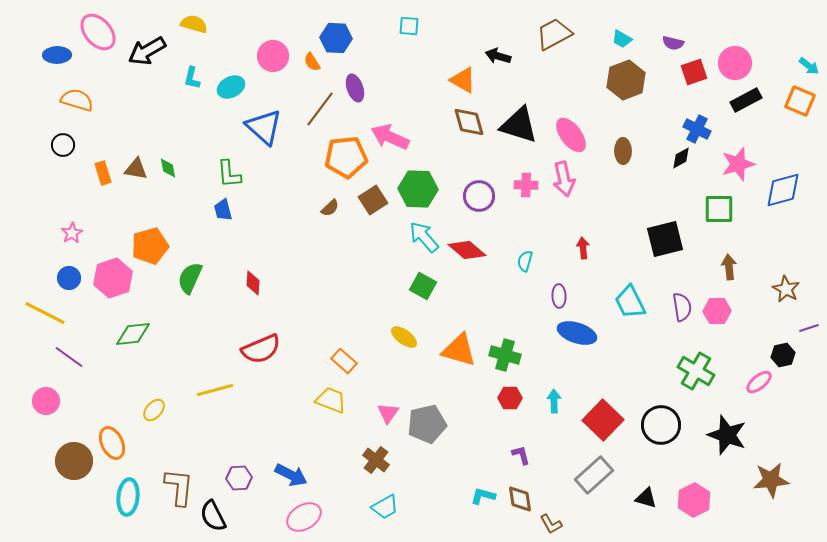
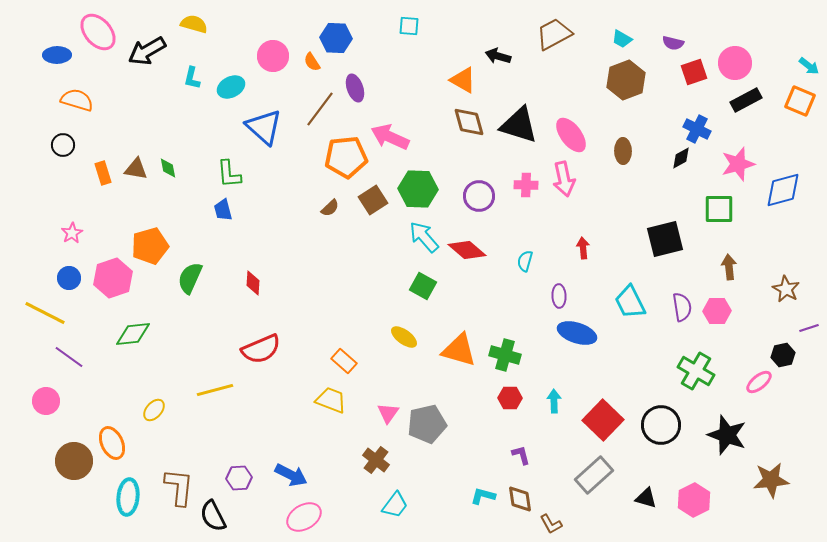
cyan trapezoid at (385, 507): moved 10 px right, 2 px up; rotated 24 degrees counterclockwise
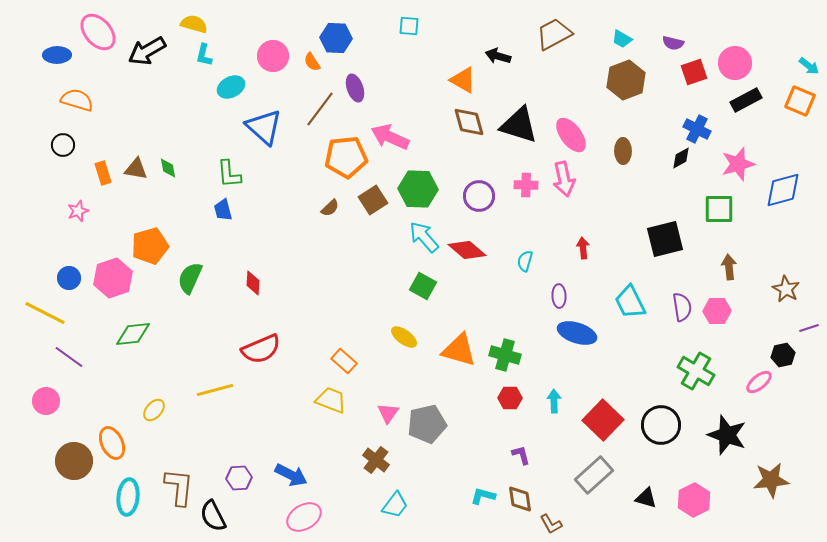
cyan L-shape at (192, 78): moved 12 px right, 23 px up
pink star at (72, 233): moved 6 px right, 22 px up; rotated 10 degrees clockwise
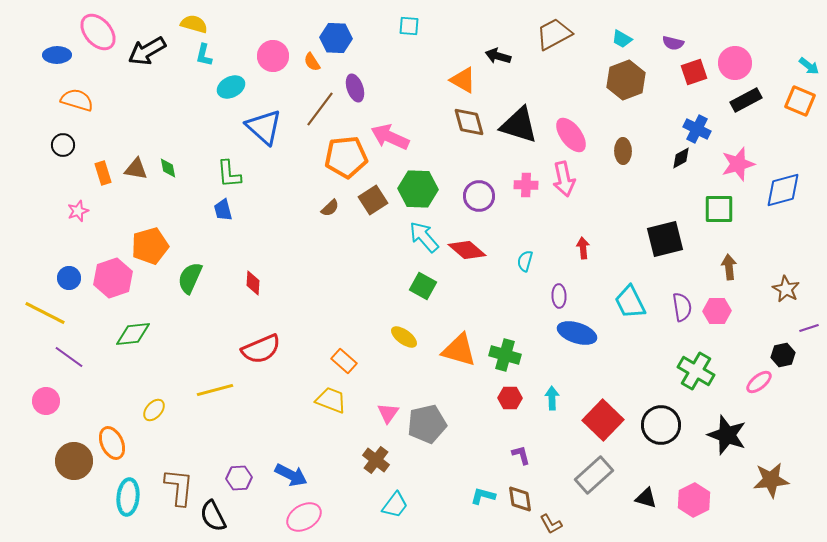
cyan arrow at (554, 401): moved 2 px left, 3 px up
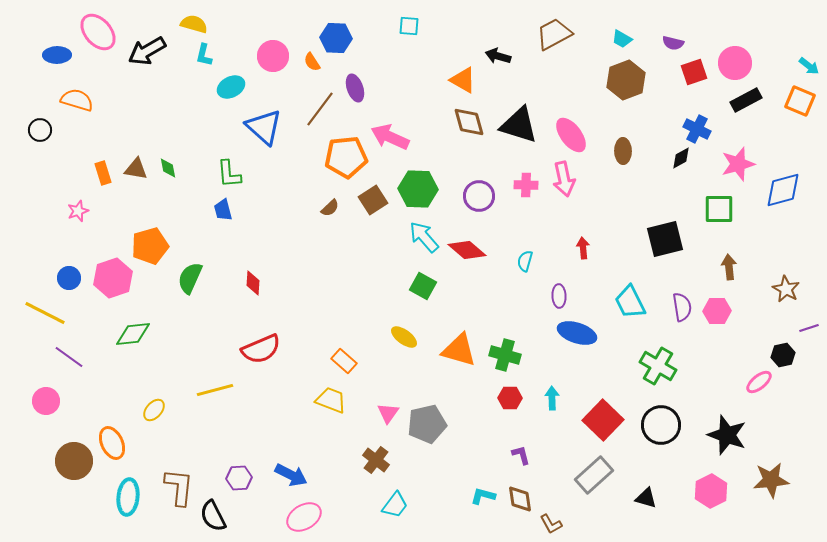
black circle at (63, 145): moved 23 px left, 15 px up
green cross at (696, 371): moved 38 px left, 5 px up
pink hexagon at (694, 500): moved 17 px right, 9 px up
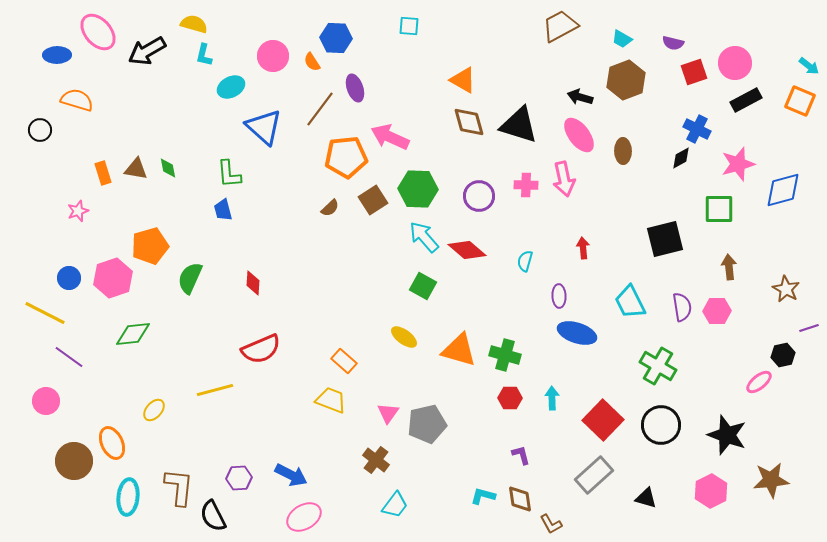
brown trapezoid at (554, 34): moved 6 px right, 8 px up
black arrow at (498, 56): moved 82 px right, 41 px down
pink ellipse at (571, 135): moved 8 px right
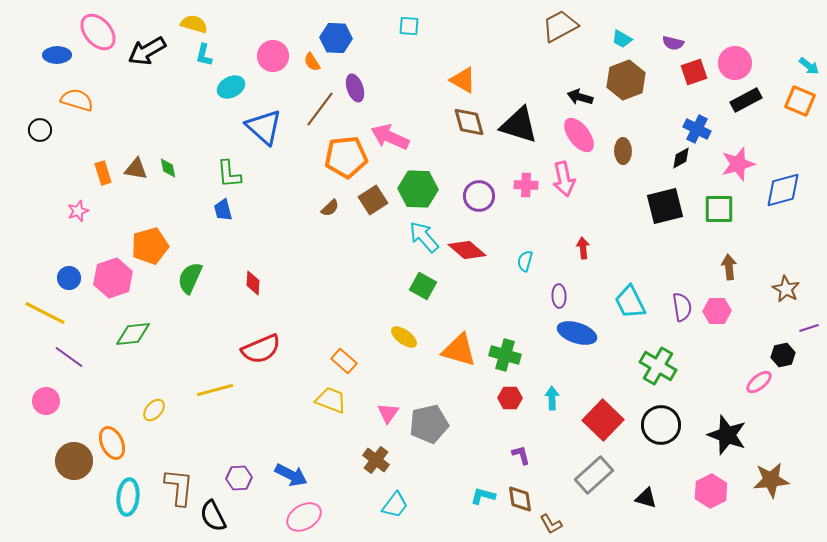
black square at (665, 239): moved 33 px up
gray pentagon at (427, 424): moved 2 px right
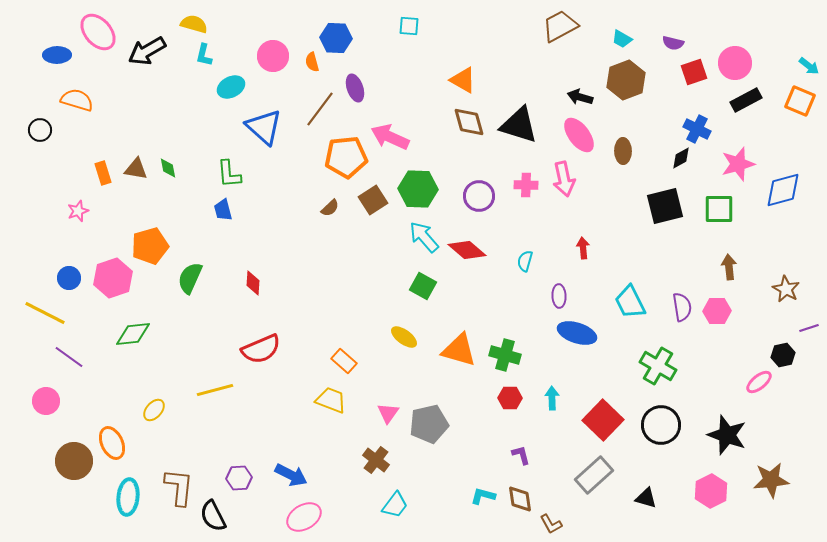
orange semicircle at (312, 62): rotated 18 degrees clockwise
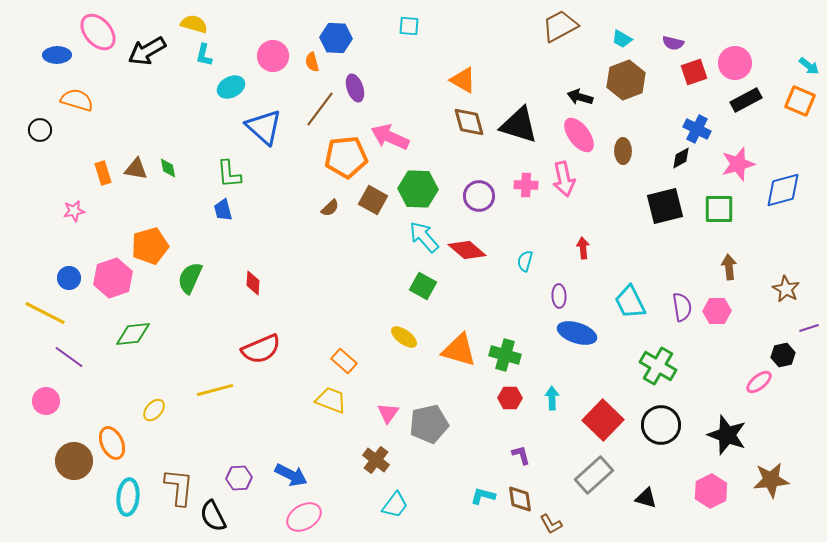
brown square at (373, 200): rotated 28 degrees counterclockwise
pink star at (78, 211): moved 4 px left; rotated 10 degrees clockwise
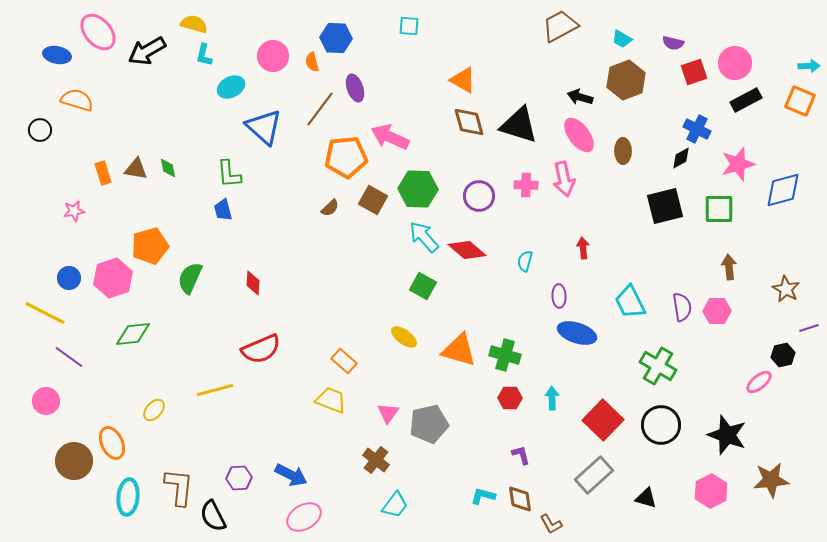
blue ellipse at (57, 55): rotated 12 degrees clockwise
cyan arrow at (809, 66): rotated 40 degrees counterclockwise
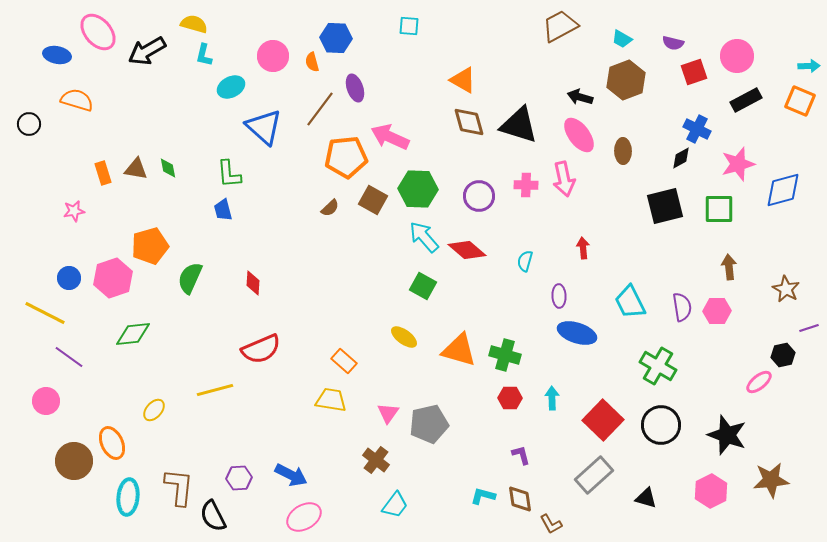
pink circle at (735, 63): moved 2 px right, 7 px up
black circle at (40, 130): moved 11 px left, 6 px up
yellow trapezoid at (331, 400): rotated 12 degrees counterclockwise
